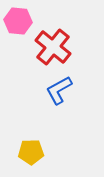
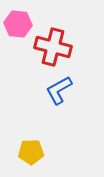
pink hexagon: moved 3 px down
red cross: rotated 24 degrees counterclockwise
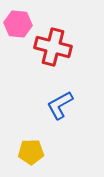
blue L-shape: moved 1 px right, 15 px down
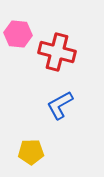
pink hexagon: moved 10 px down
red cross: moved 4 px right, 5 px down
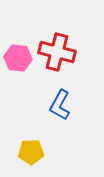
pink hexagon: moved 24 px down
blue L-shape: rotated 32 degrees counterclockwise
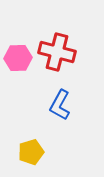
pink hexagon: rotated 8 degrees counterclockwise
yellow pentagon: rotated 15 degrees counterclockwise
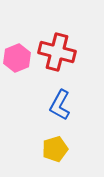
pink hexagon: moved 1 px left; rotated 20 degrees counterclockwise
yellow pentagon: moved 24 px right, 3 px up
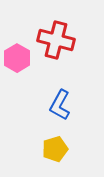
red cross: moved 1 px left, 12 px up
pink hexagon: rotated 8 degrees counterclockwise
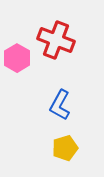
red cross: rotated 6 degrees clockwise
yellow pentagon: moved 10 px right, 1 px up
